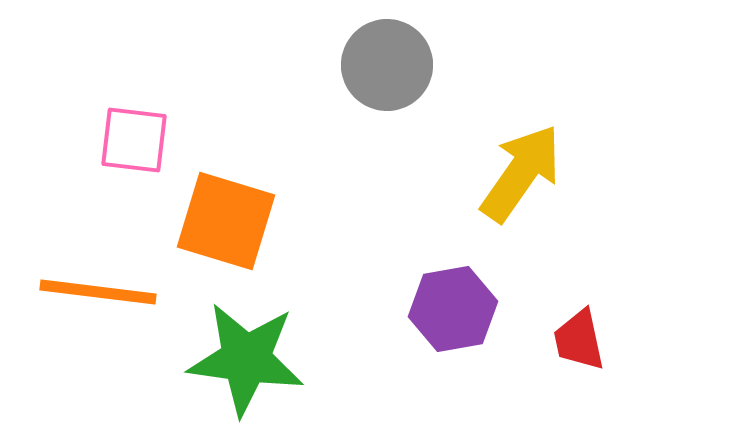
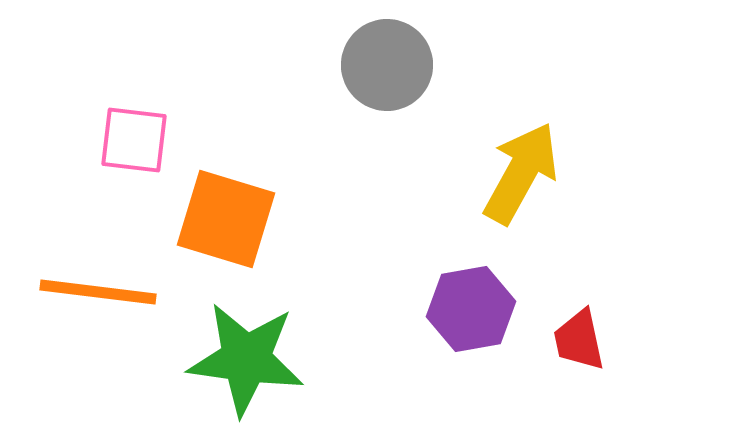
yellow arrow: rotated 6 degrees counterclockwise
orange square: moved 2 px up
purple hexagon: moved 18 px right
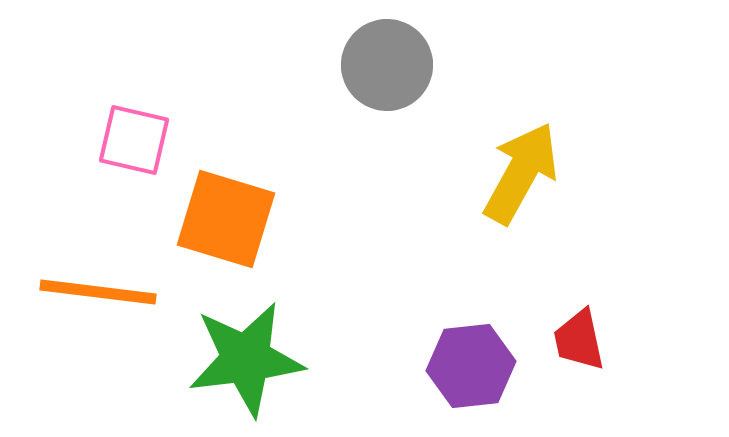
pink square: rotated 6 degrees clockwise
purple hexagon: moved 57 px down; rotated 4 degrees clockwise
green star: rotated 15 degrees counterclockwise
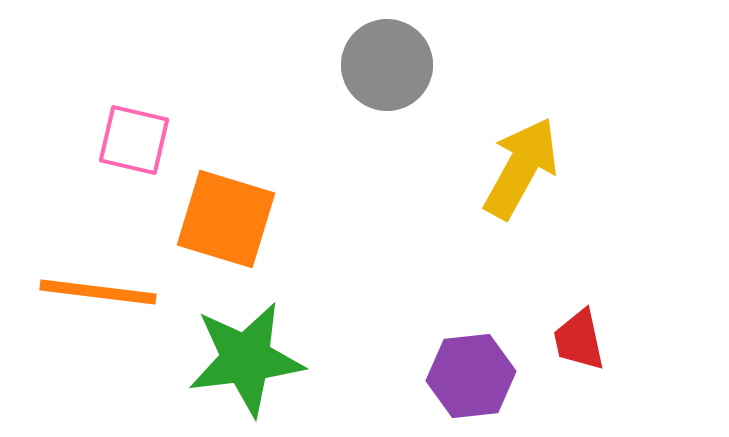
yellow arrow: moved 5 px up
purple hexagon: moved 10 px down
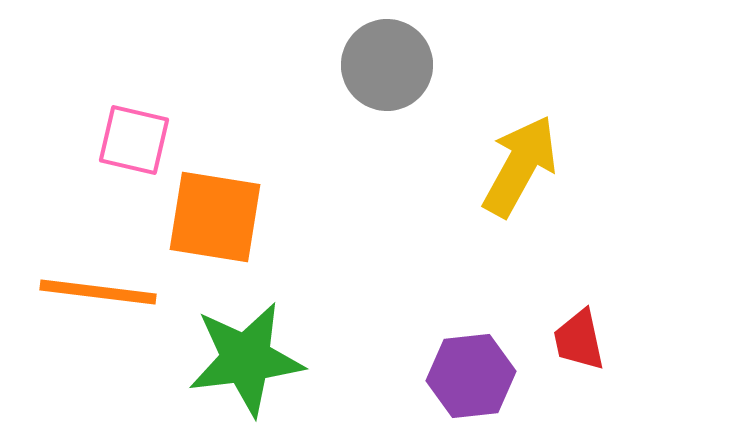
yellow arrow: moved 1 px left, 2 px up
orange square: moved 11 px left, 2 px up; rotated 8 degrees counterclockwise
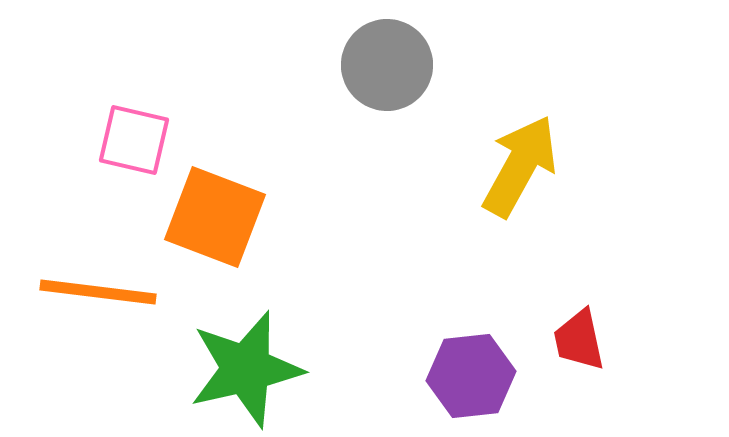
orange square: rotated 12 degrees clockwise
green star: moved 10 px down; rotated 6 degrees counterclockwise
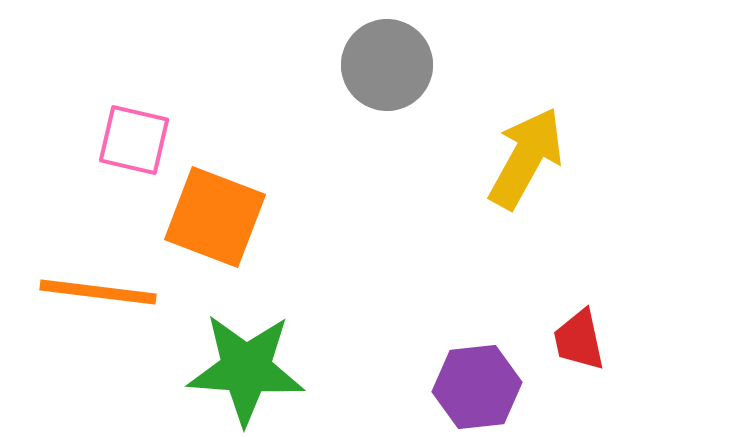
yellow arrow: moved 6 px right, 8 px up
green star: rotated 17 degrees clockwise
purple hexagon: moved 6 px right, 11 px down
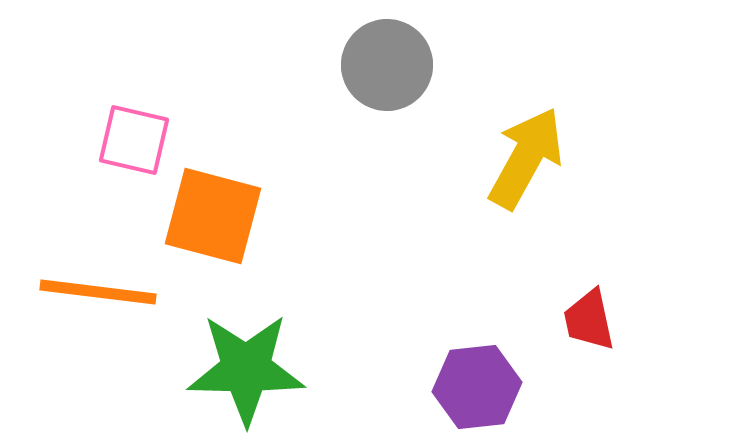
orange square: moved 2 px left, 1 px up; rotated 6 degrees counterclockwise
red trapezoid: moved 10 px right, 20 px up
green star: rotated 3 degrees counterclockwise
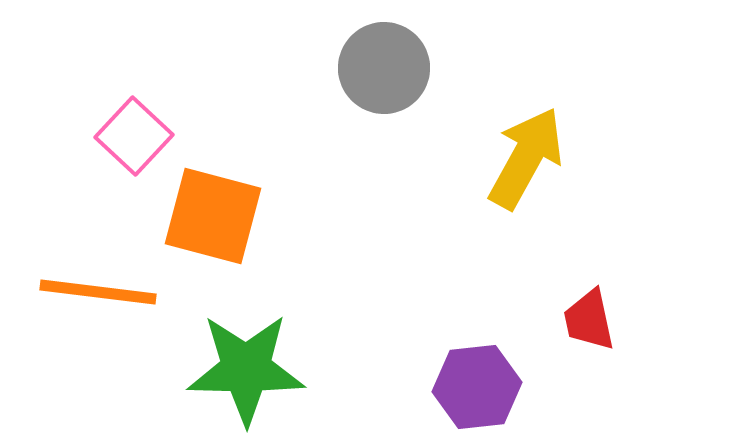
gray circle: moved 3 px left, 3 px down
pink square: moved 4 px up; rotated 30 degrees clockwise
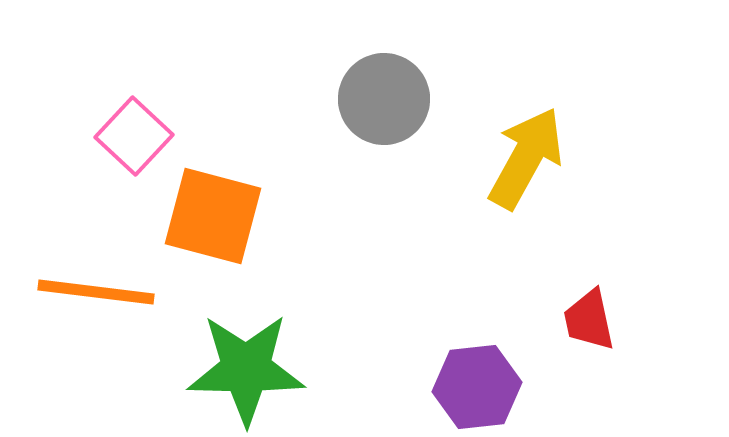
gray circle: moved 31 px down
orange line: moved 2 px left
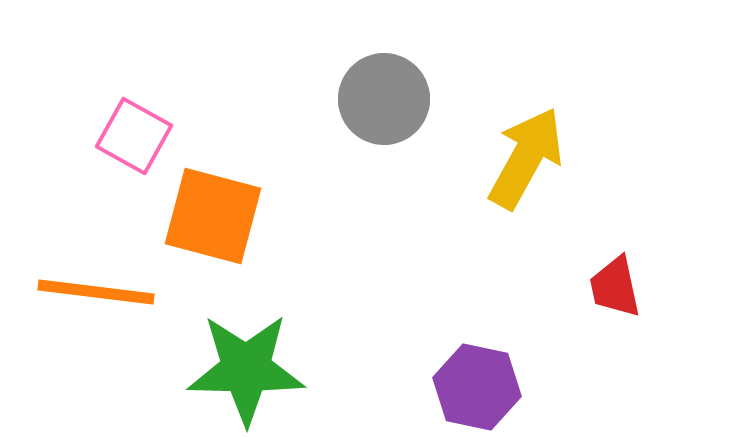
pink square: rotated 14 degrees counterclockwise
red trapezoid: moved 26 px right, 33 px up
purple hexagon: rotated 18 degrees clockwise
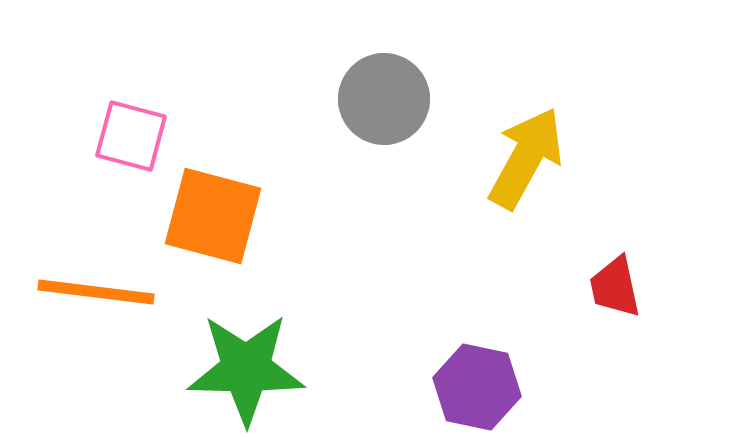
pink square: moved 3 px left; rotated 14 degrees counterclockwise
